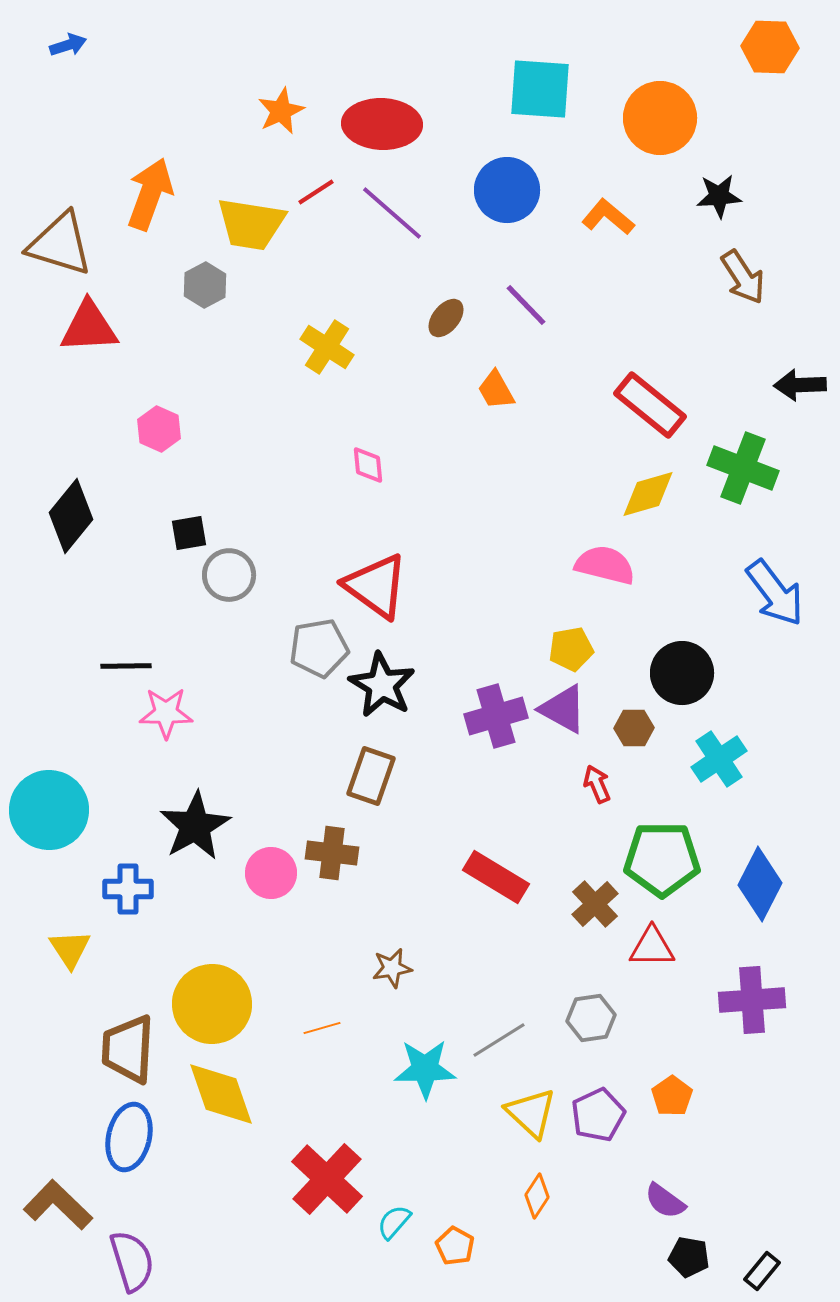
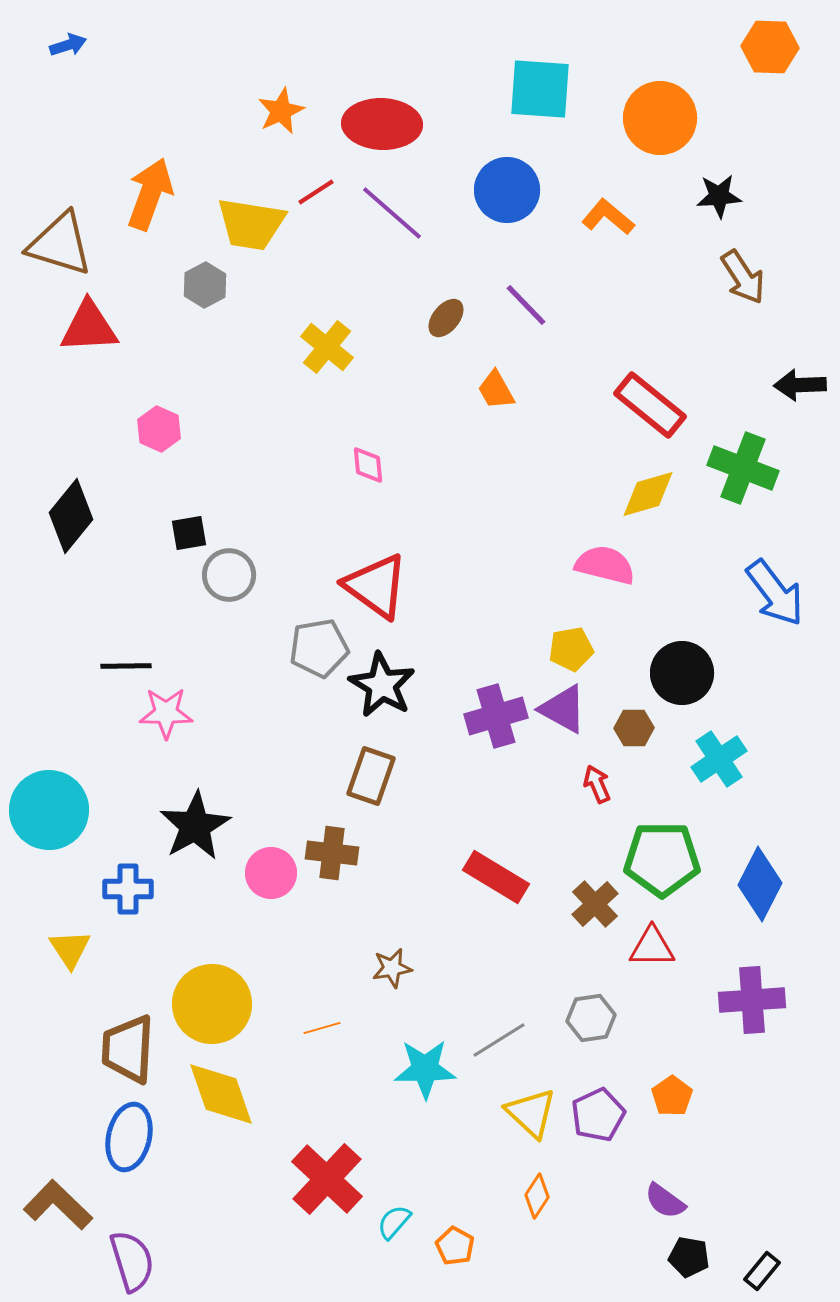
yellow cross at (327, 347): rotated 6 degrees clockwise
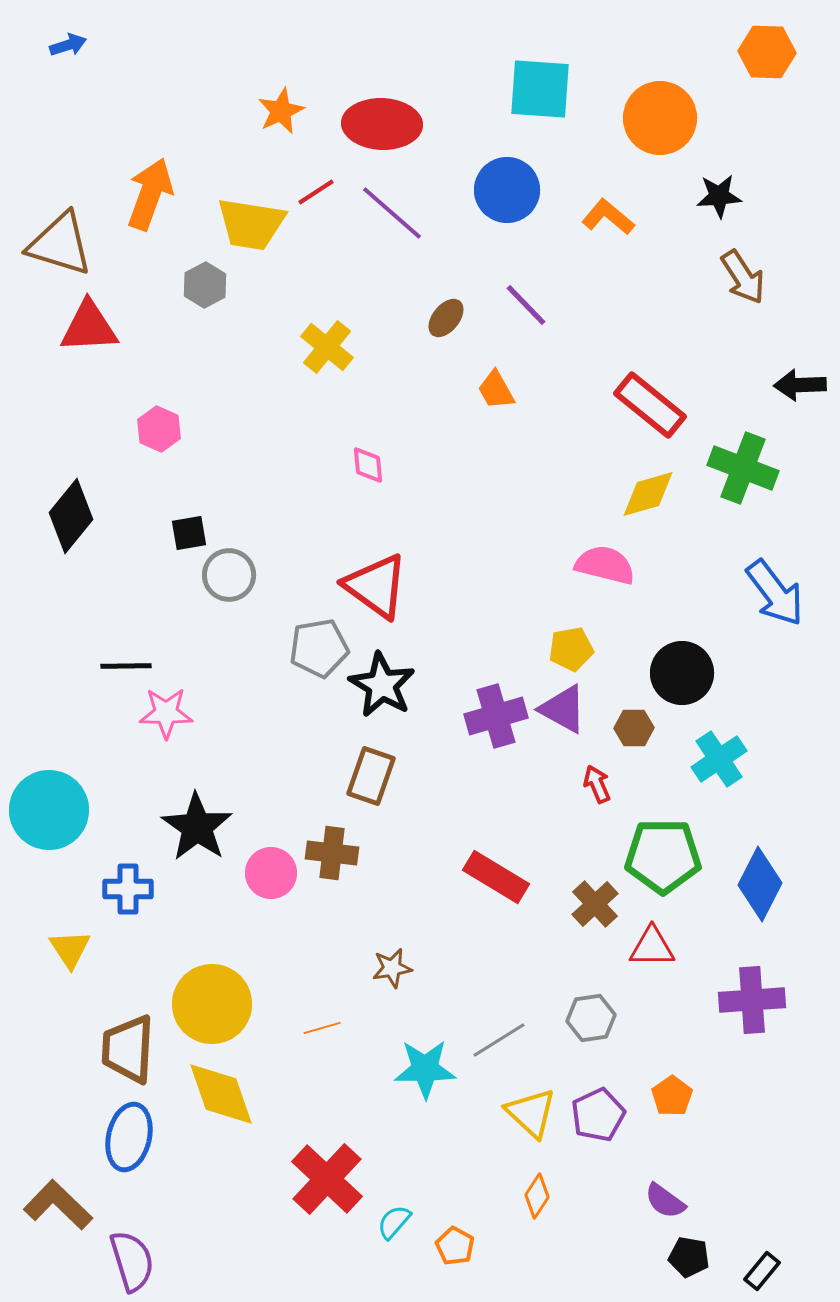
orange hexagon at (770, 47): moved 3 px left, 5 px down
black star at (195, 826): moved 2 px right, 1 px down; rotated 8 degrees counterclockwise
green pentagon at (662, 859): moved 1 px right, 3 px up
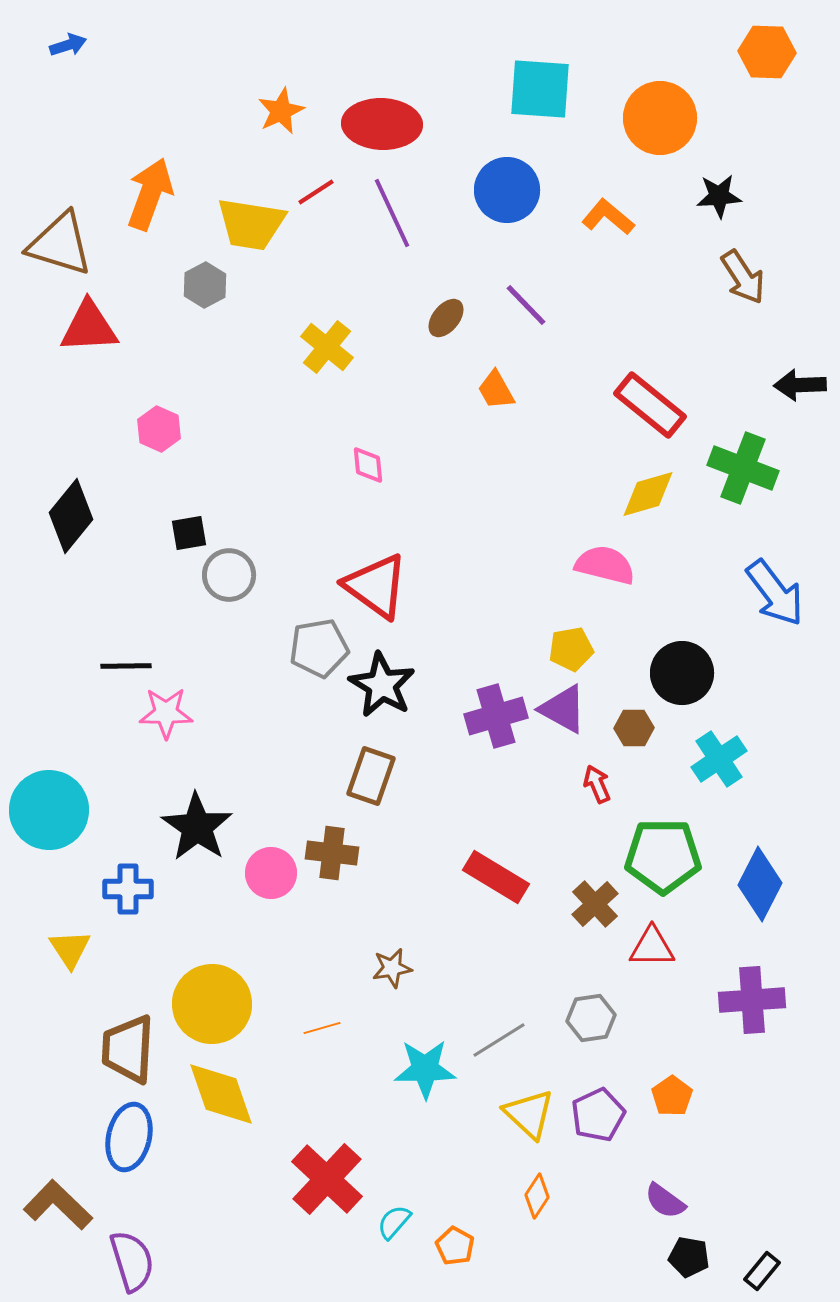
purple line at (392, 213): rotated 24 degrees clockwise
yellow triangle at (531, 1113): moved 2 px left, 1 px down
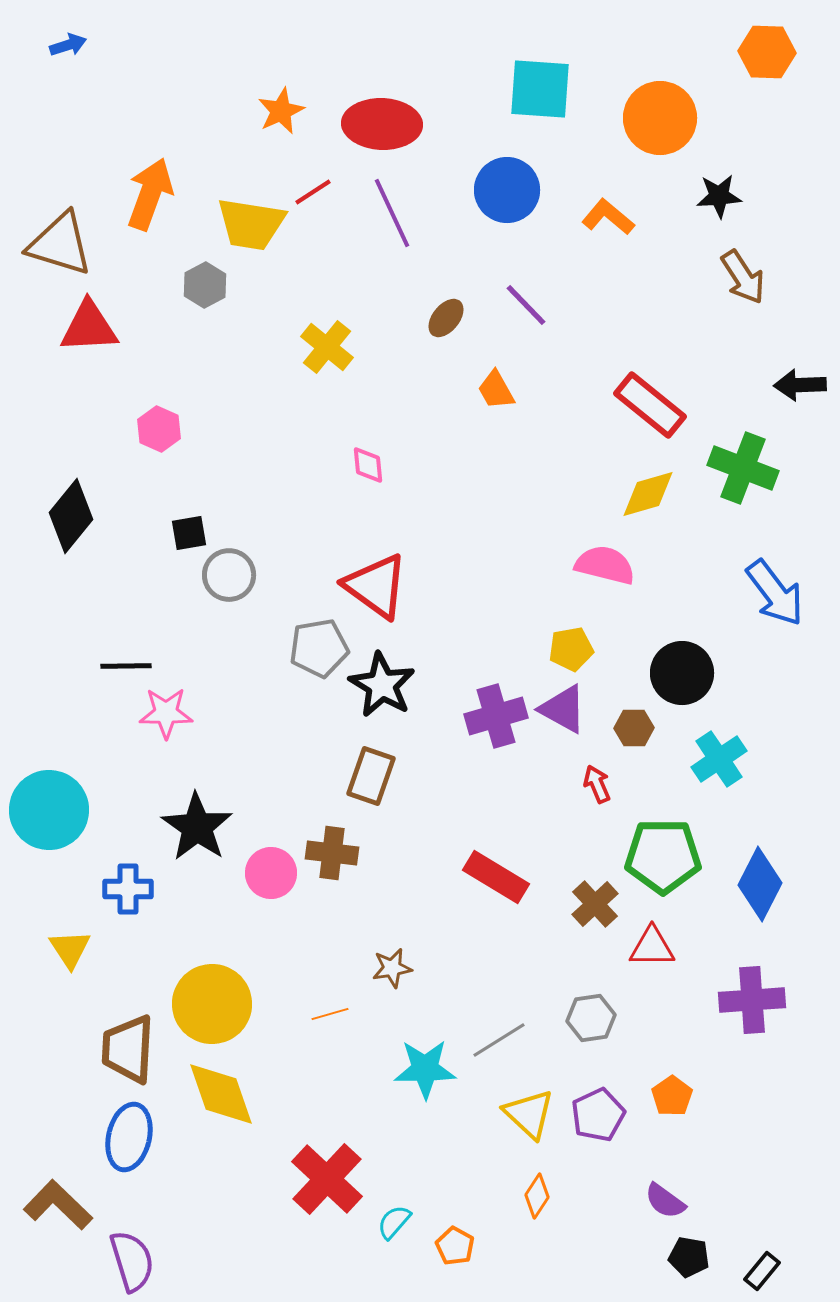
red line at (316, 192): moved 3 px left
orange line at (322, 1028): moved 8 px right, 14 px up
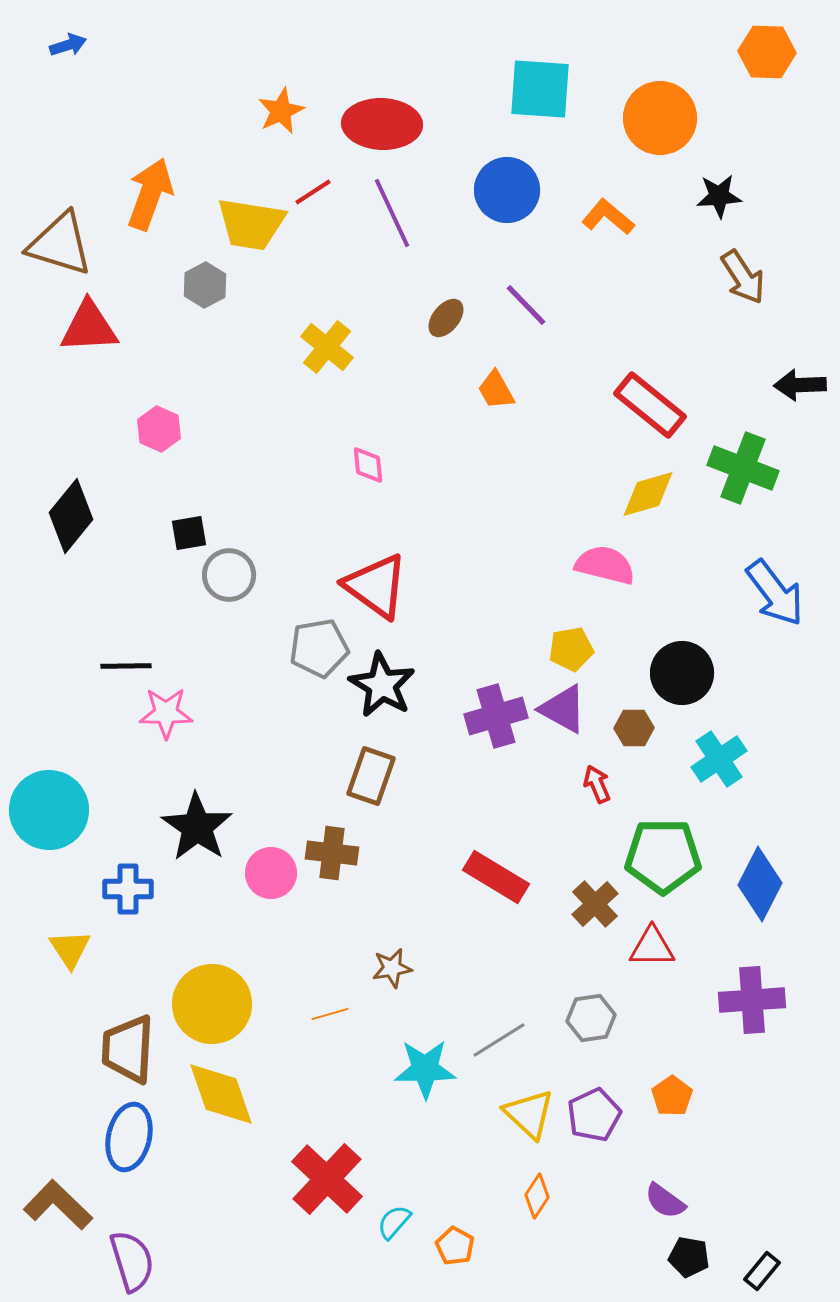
purple pentagon at (598, 1115): moved 4 px left
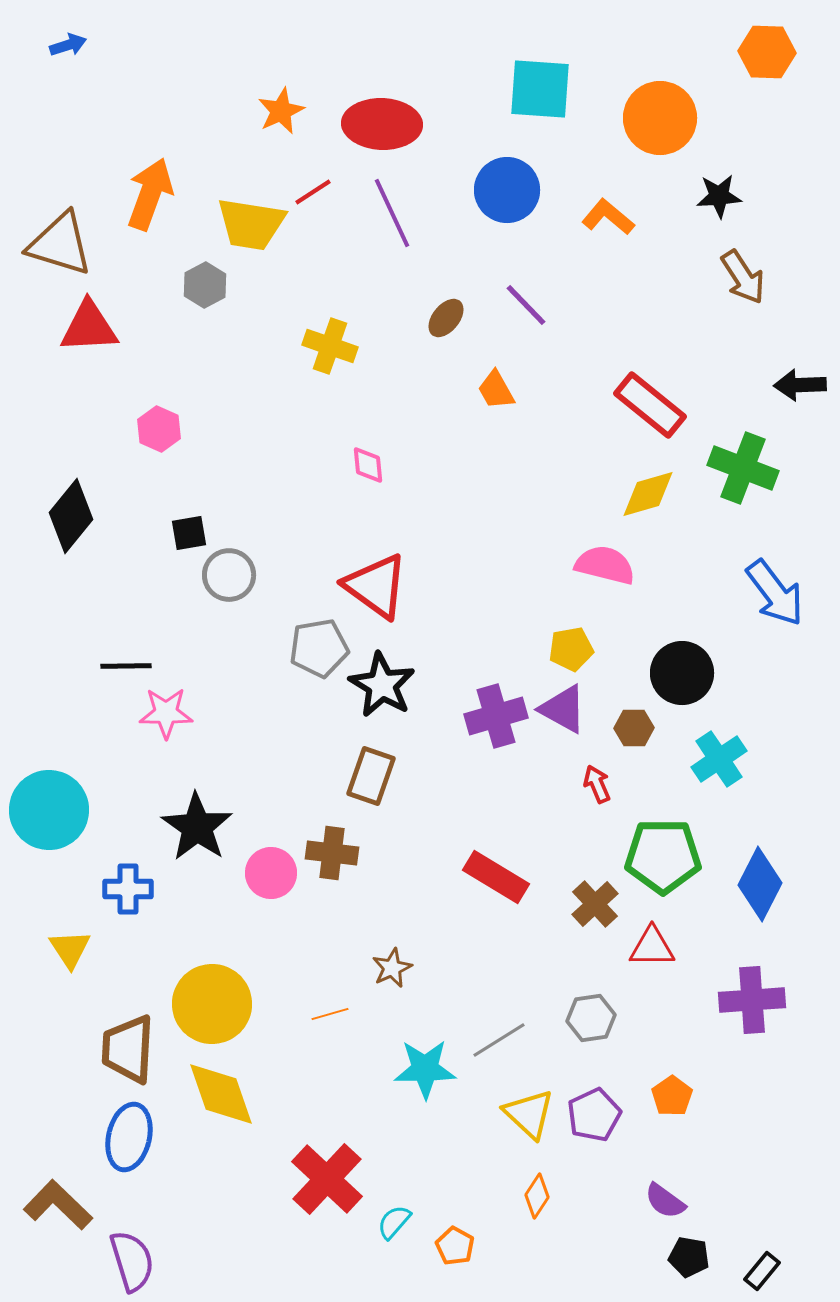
yellow cross at (327, 347): moved 3 px right, 1 px up; rotated 20 degrees counterclockwise
brown star at (392, 968): rotated 15 degrees counterclockwise
